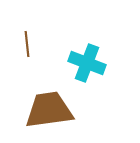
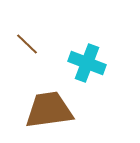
brown line: rotated 40 degrees counterclockwise
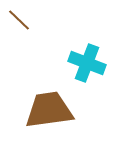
brown line: moved 8 px left, 24 px up
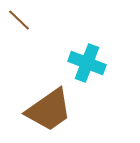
brown trapezoid: rotated 153 degrees clockwise
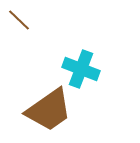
cyan cross: moved 6 px left, 6 px down
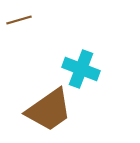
brown line: rotated 60 degrees counterclockwise
